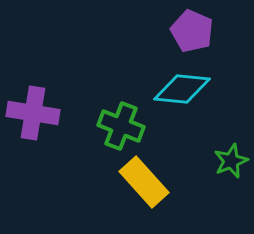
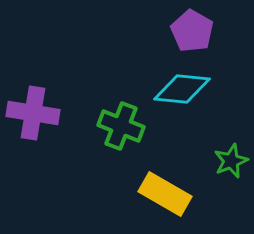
purple pentagon: rotated 6 degrees clockwise
yellow rectangle: moved 21 px right, 12 px down; rotated 18 degrees counterclockwise
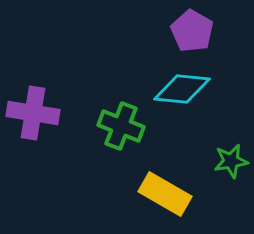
green star: rotated 12 degrees clockwise
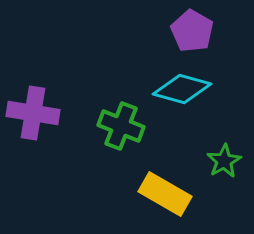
cyan diamond: rotated 10 degrees clockwise
green star: moved 7 px left; rotated 20 degrees counterclockwise
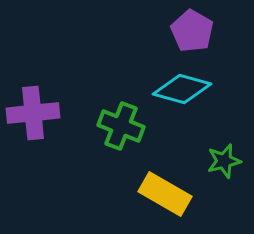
purple cross: rotated 15 degrees counterclockwise
green star: rotated 16 degrees clockwise
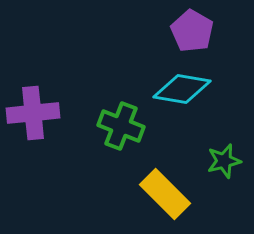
cyan diamond: rotated 6 degrees counterclockwise
yellow rectangle: rotated 15 degrees clockwise
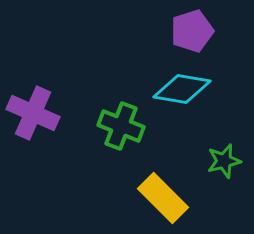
purple pentagon: rotated 24 degrees clockwise
purple cross: rotated 30 degrees clockwise
yellow rectangle: moved 2 px left, 4 px down
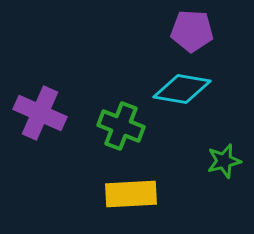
purple pentagon: rotated 21 degrees clockwise
purple cross: moved 7 px right
yellow rectangle: moved 32 px left, 4 px up; rotated 48 degrees counterclockwise
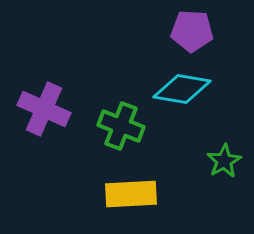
purple cross: moved 4 px right, 4 px up
green star: rotated 16 degrees counterclockwise
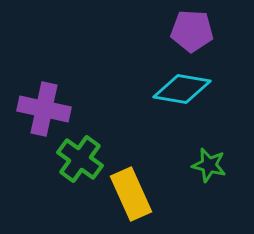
purple cross: rotated 12 degrees counterclockwise
green cross: moved 41 px left, 33 px down; rotated 15 degrees clockwise
green star: moved 15 px left, 4 px down; rotated 28 degrees counterclockwise
yellow rectangle: rotated 69 degrees clockwise
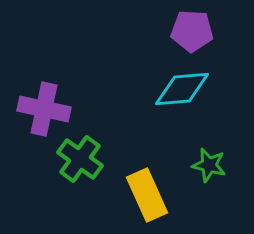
cyan diamond: rotated 14 degrees counterclockwise
yellow rectangle: moved 16 px right, 1 px down
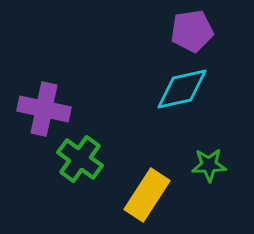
purple pentagon: rotated 12 degrees counterclockwise
cyan diamond: rotated 8 degrees counterclockwise
green star: rotated 16 degrees counterclockwise
yellow rectangle: rotated 57 degrees clockwise
